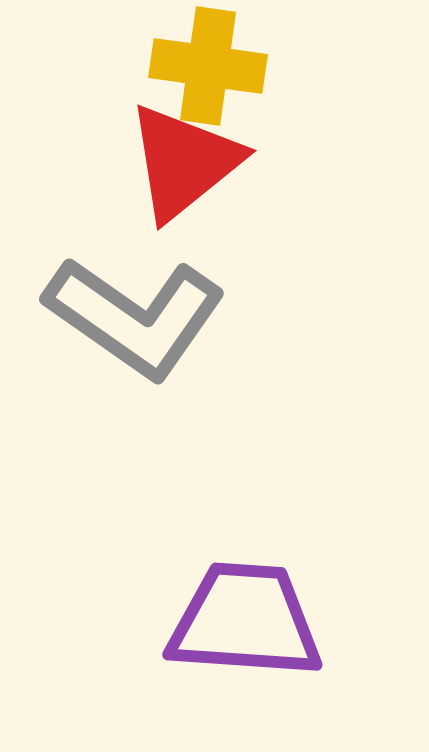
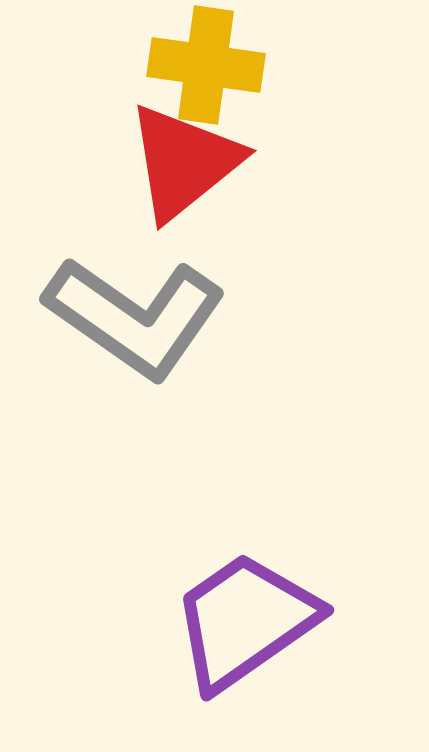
yellow cross: moved 2 px left, 1 px up
purple trapezoid: rotated 39 degrees counterclockwise
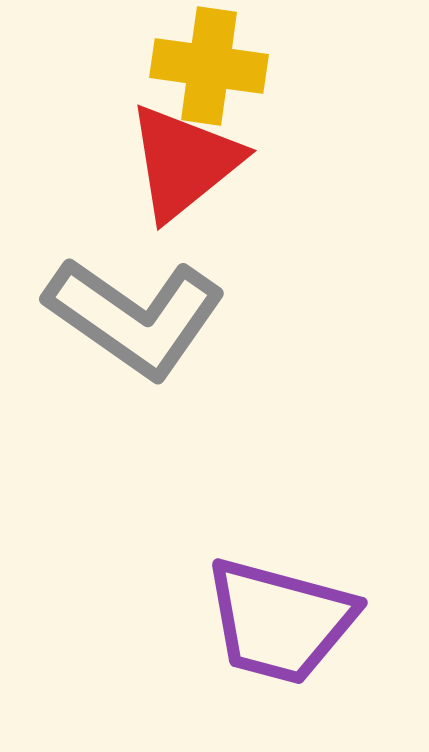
yellow cross: moved 3 px right, 1 px down
purple trapezoid: moved 35 px right; rotated 130 degrees counterclockwise
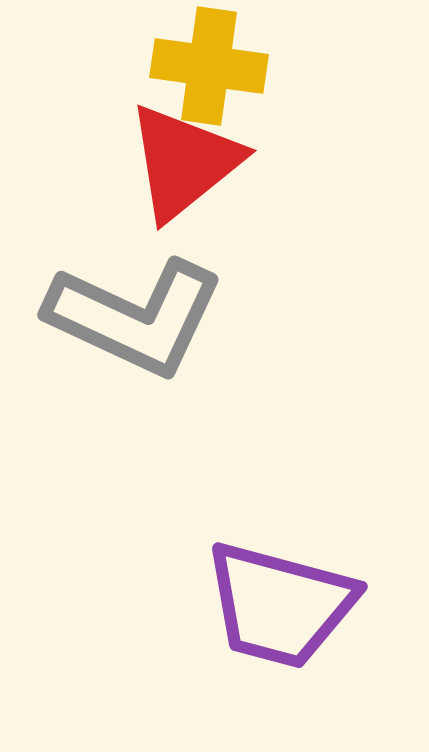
gray L-shape: rotated 10 degrees counterclockwise
purple trapezoid: moved 16 px up
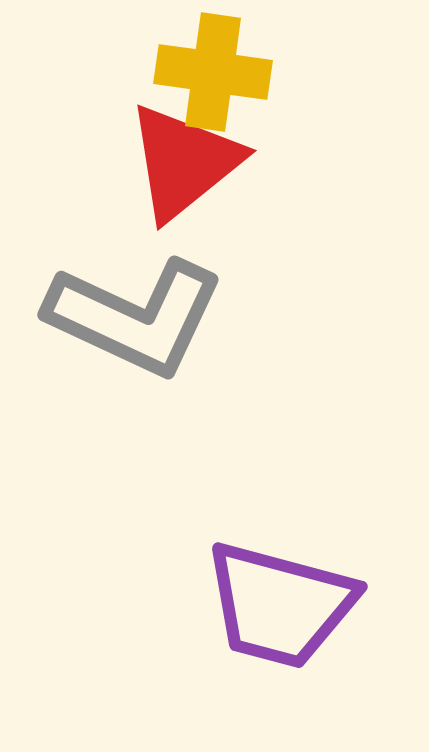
yellow cross: moved 4 px right, 6 px down
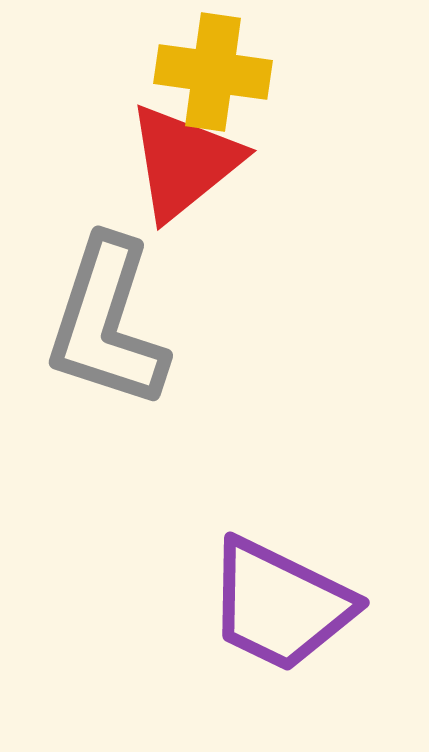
gray L-shape: moved 28 px left, 6 px down; rotated 83 degrees clockwise
purple trapezoid: rotated 11 degrees clockwise
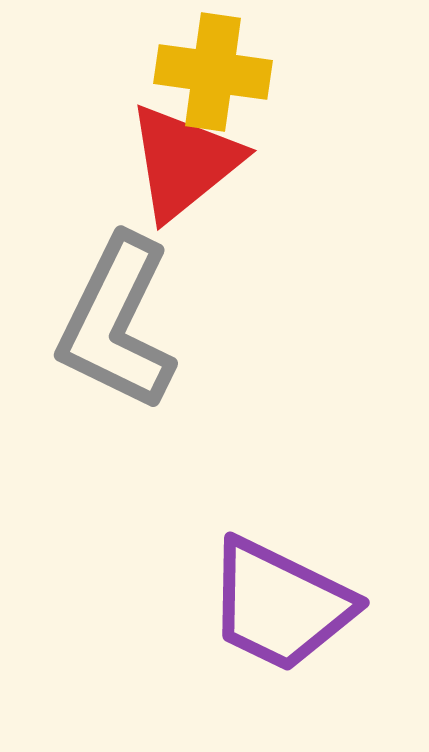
gray L-shape: moved 10 px right; rotated 8 degrees clockwise
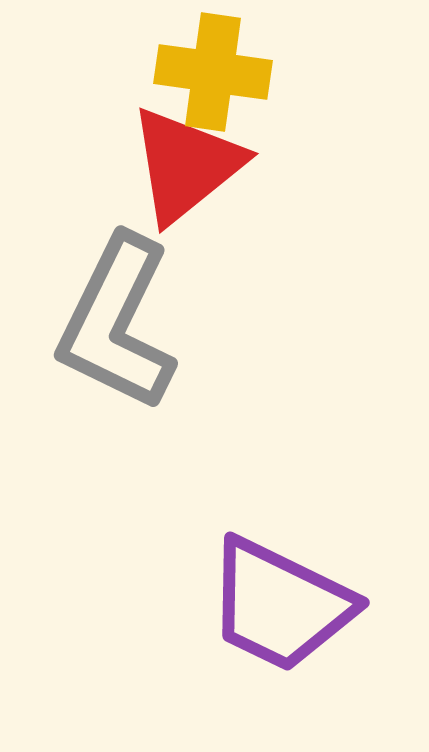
red triangle: moved 2 px right, 3 px down
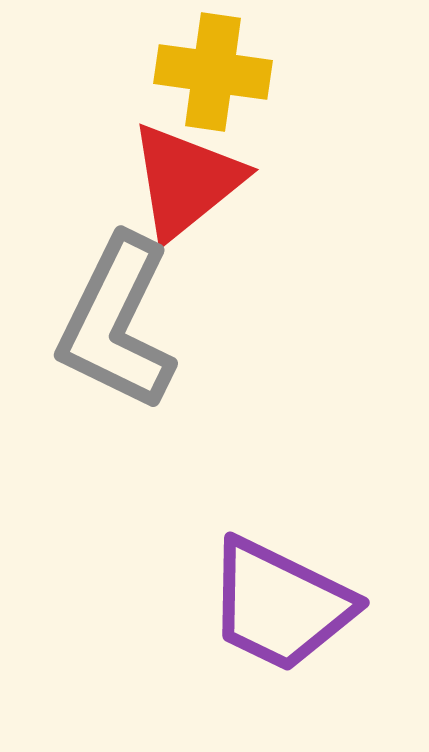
red triangle: moved 16 px down
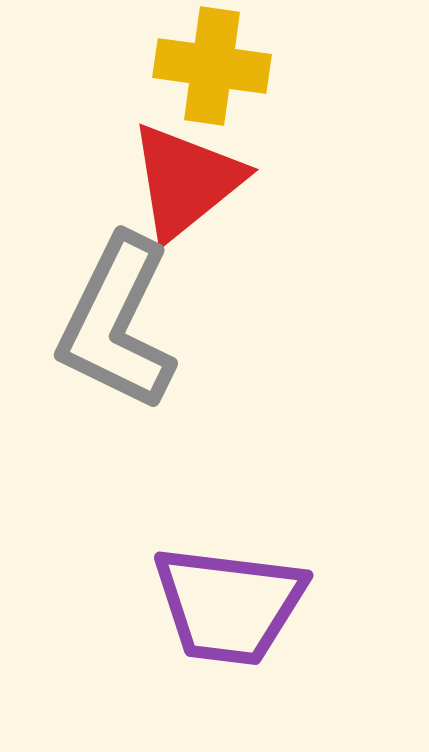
yellow cross: moved 1 px left, 6 px up
purple trapezoid: moved 51 px left; rotated 19 degrees counterclockwise
